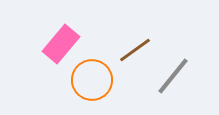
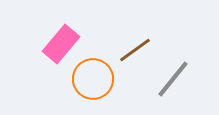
gray line: moved 3 px down
orange circle: moved 1 px right, 1 px up
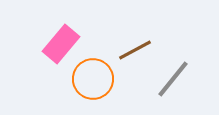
brown line: rotated 8 degrees clockwise
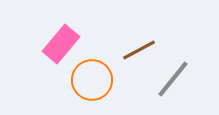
brown line: moved 4 px right
orange circle: moved 1 px left, 1 px down
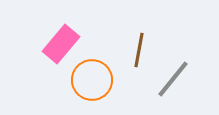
brown line: rotated 52 degrees counterclockwise
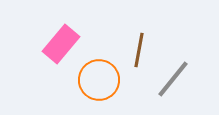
orange circle: moved 7 px right
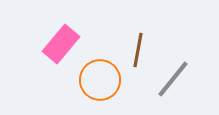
brown line: moved 1 px left
orange circle: moved 1 px right
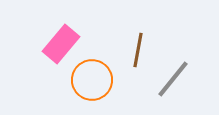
orange circle: moved 8 px left
